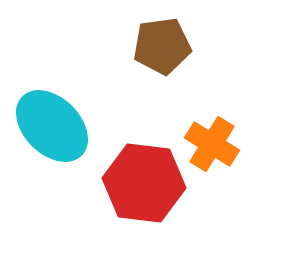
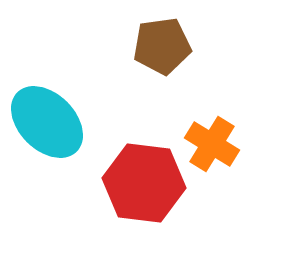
cyan ellipse: moved 5 px left, 4 px up
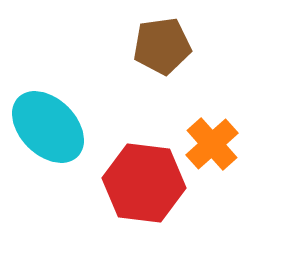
cyan ellipse: moved 1 px right, 5 px down
orange cross: rotated 16 degrees clockwise
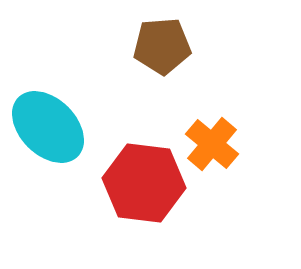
brown pentagon: rotated 4 degrees clockwise
orange cross: rotated 8 degrees counterclockwise
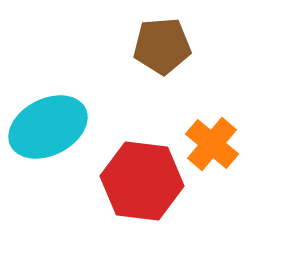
cyan ellipse: rotated 72 degrees counterclockwise
red hexagon: moved 2 px left, 2 px up
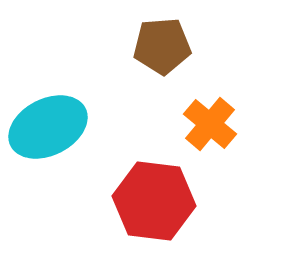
orange cross: moved 2 px left, 20 px up
red hexagon: moved 12 px right, 20 px down
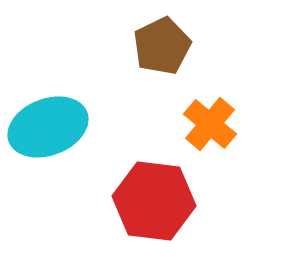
brown pentagon: rotated 22 degrees counterclockwise
cyan ellipse: rotated 6 degrees clockwise
